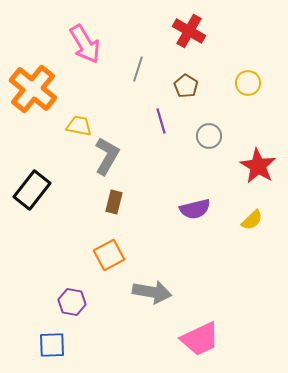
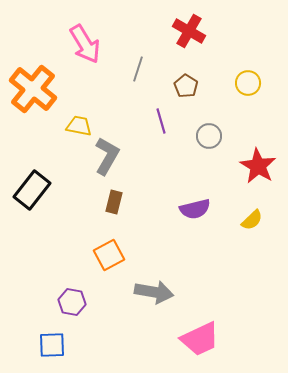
gray arrow: moved 2 px right
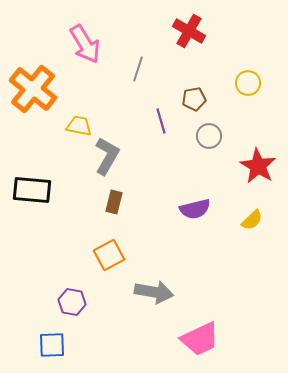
brown pentagon: moved 8 px right, 13 px down; rotated 30 degrees clockwise
black rectangle: rotated 57 degrees clockwise
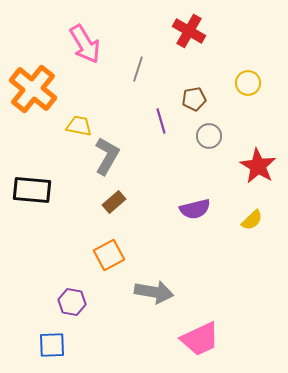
brown rectangle: rotated 35 degrees clockwise
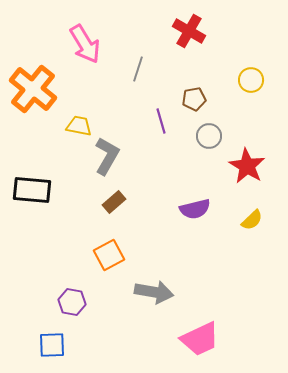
yellow circle: moved 3 px right, 3 px up
red star: moved 11 px left
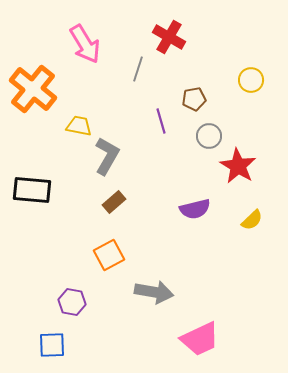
red cross: moved 20 px left, 6 px down
red star: moved 9 px left
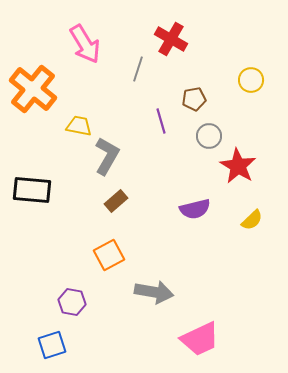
red cross: moved 2 px right, 2 px down
brown rectangle: moved 2 px right, 1 px up
blue square: rotated 16 degrees counterclockwise
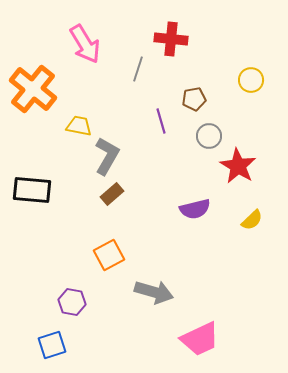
red cross: rotated 24 degrees counterclockwise
brown rectangle: moved 4 px left, 7 px up
gray arrow: rotated 6 degrees clockwise
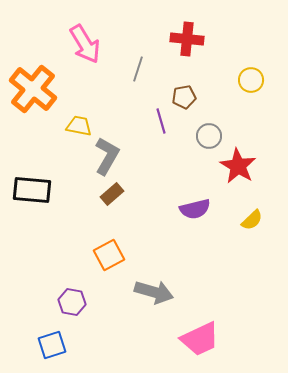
red cross: moved 16 px right
brown pentagon: moved 10 px left, 2 px up
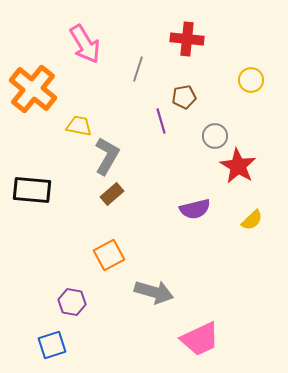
gray circle: moved 6 px right
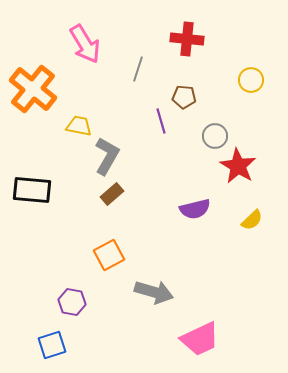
brown pentagon: rotated 15 degrees clockwise
